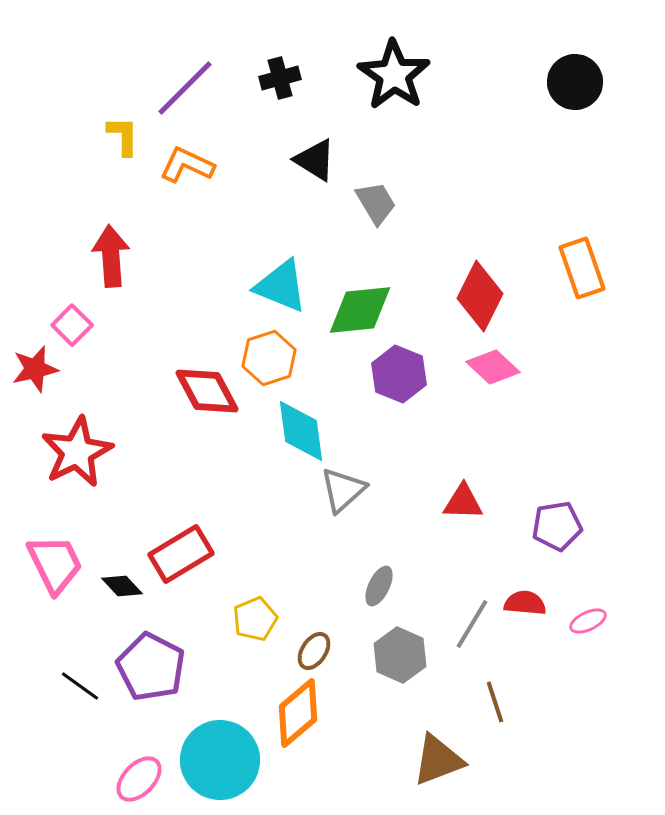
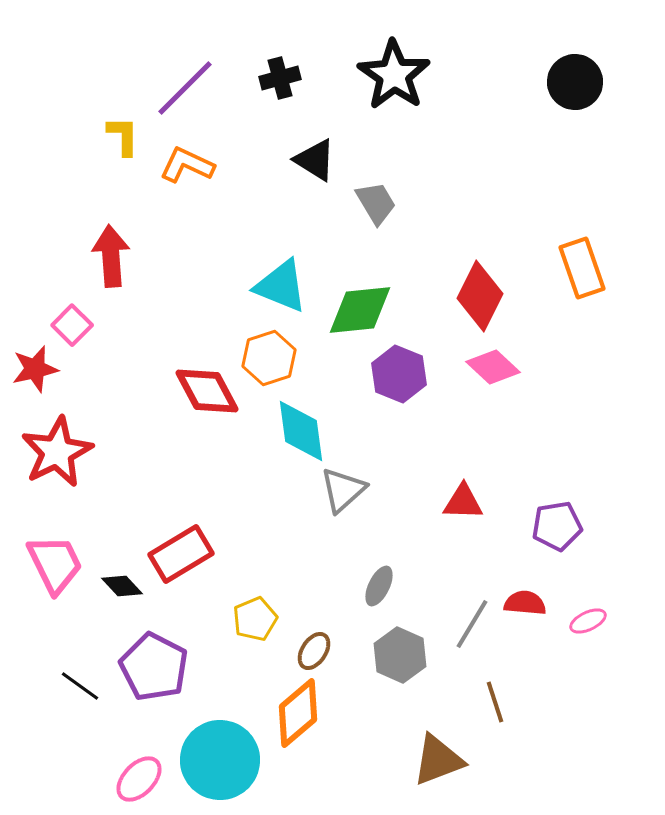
red star at (77, 452): moved 20 px left
purple pentagon at (151, 667): moved 3 px right
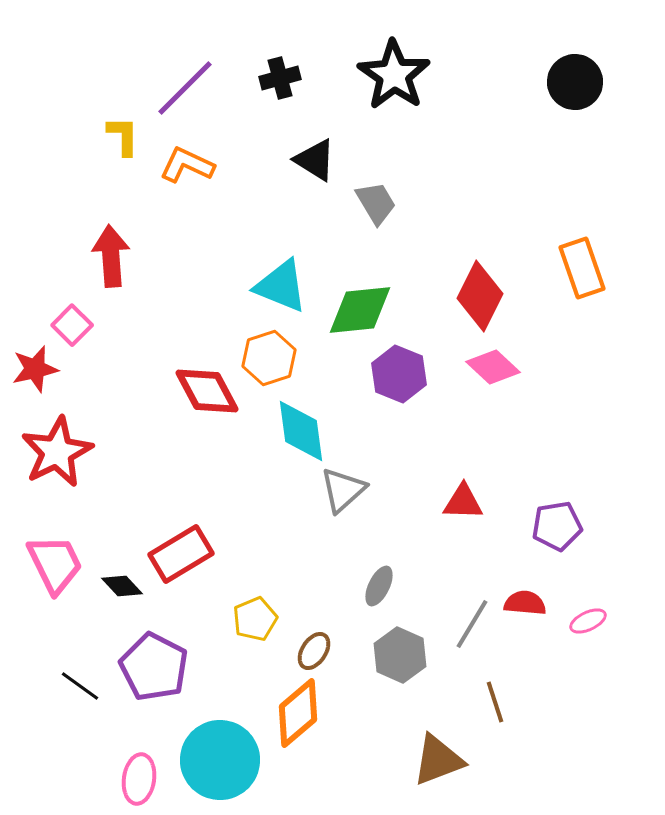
pink ellipse at (139, 779): rotated 36 degrees counterclockwise
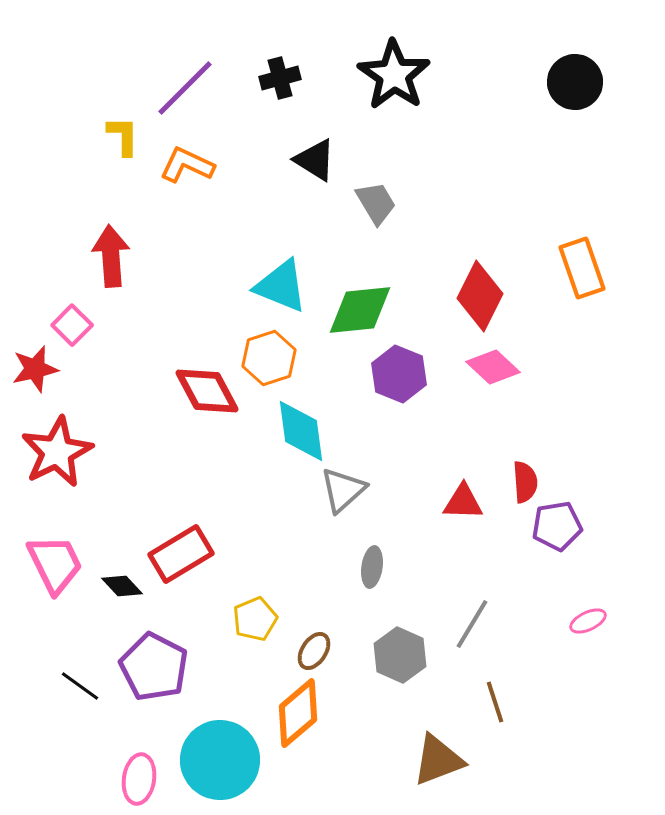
gray ellipse at (379, 586): moved 7 px left, 19 px up; rotated 18 degrees counterclockwise
red semicircle at (525, 603): moved 121 px up; rotated 81 degrees clockwise
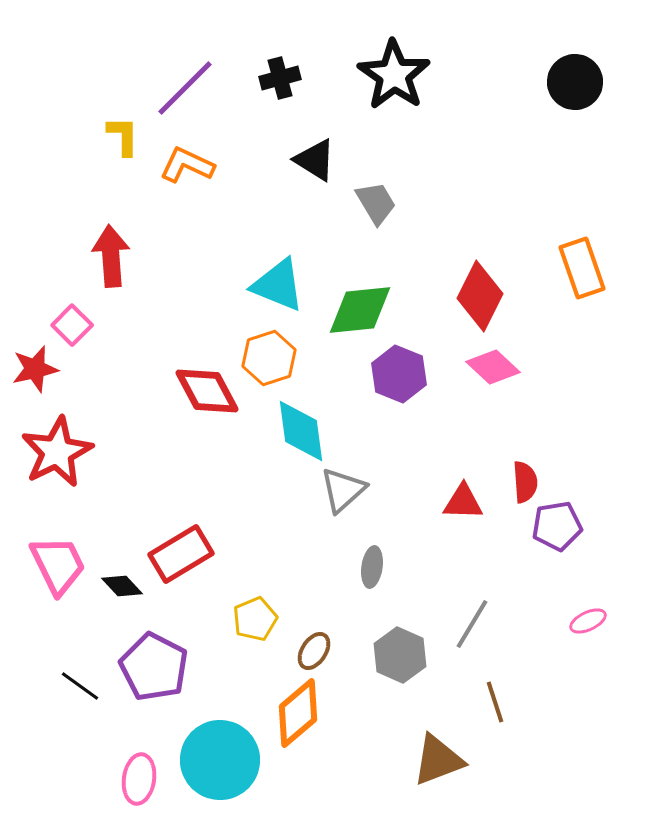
cyan triangle at (281, 286): moved 3 px left, 1 px up
pink trapezoid at (55, 564): moved 3 px right, 1 px down
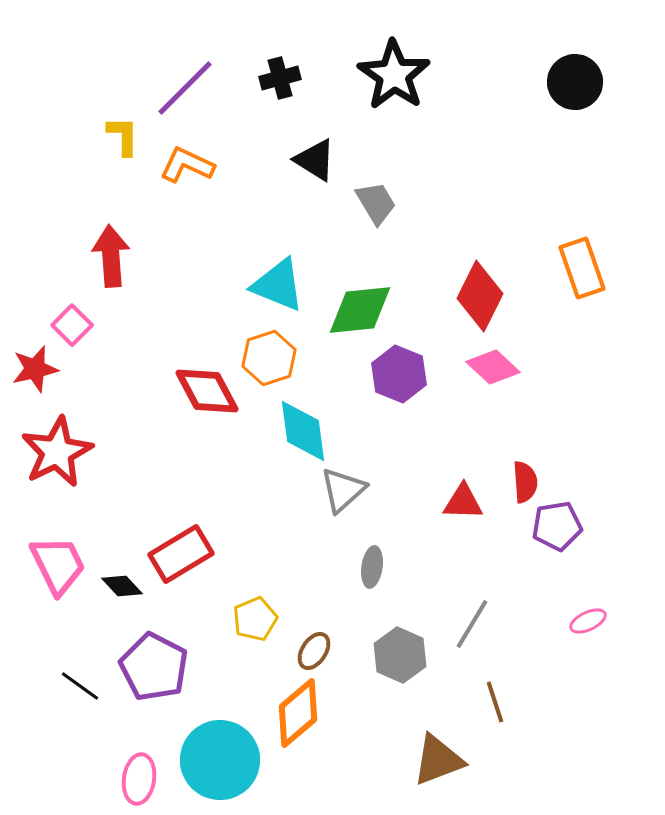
cyan diamond at (301, 431): moved 2 px right
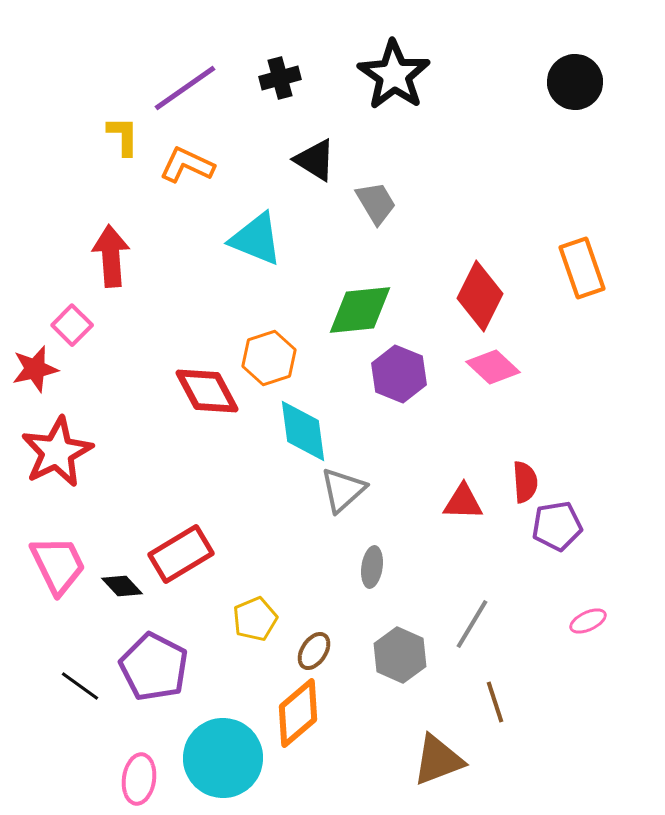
purple line at (185, 88): rotated 10 degrees clockwise
cyan triangle at (278, 285): moved 22 px left, 46 px up
cyan circle at (220, 760): moved 3 px right, 2 px up
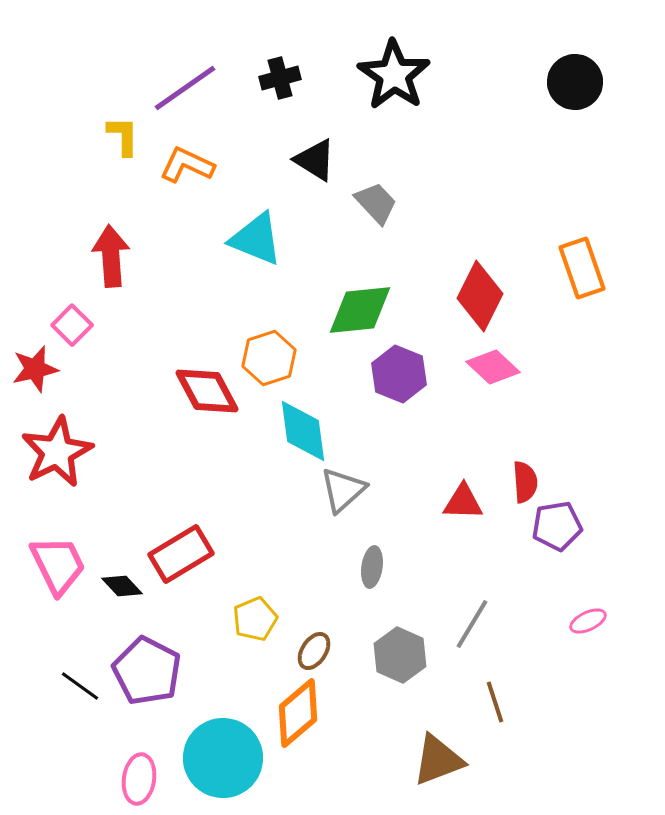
gray trapezoid at (376, 203): rotated 12 degrees counterclockwise
purple pentagon at (154, 667): moved 7 px left, 4 px down
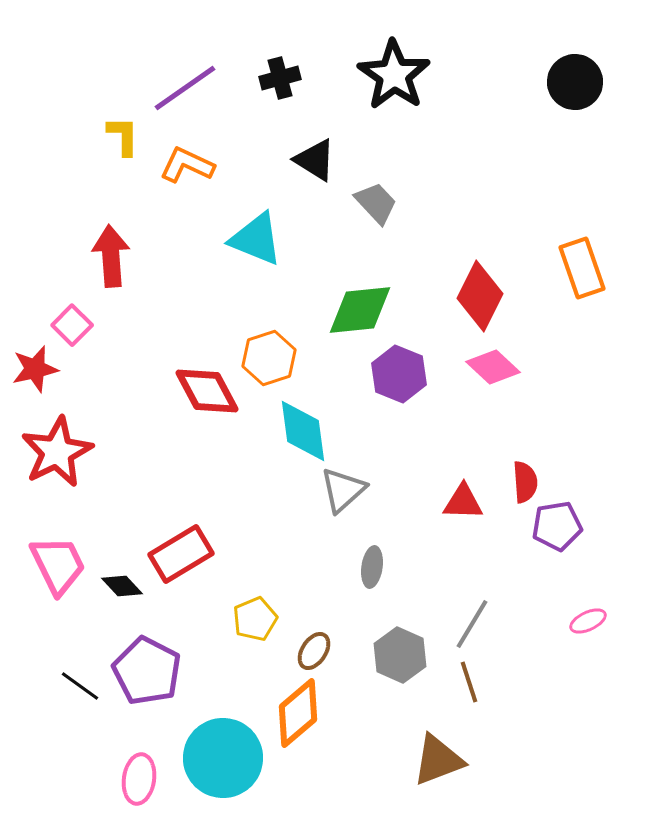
brown line at (495, 702): moved 26 px left, 20 px up
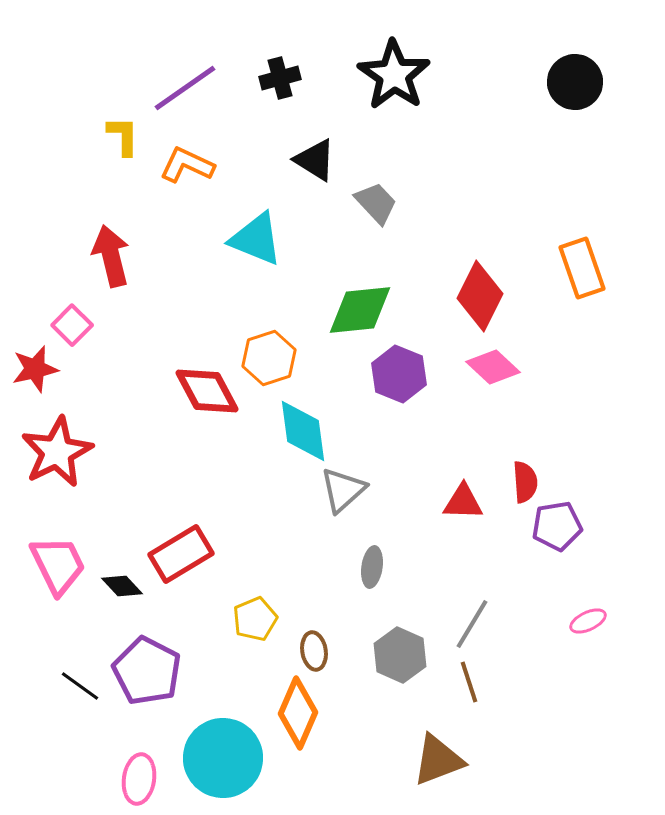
red arrow at (111, 256): rotated 10 degrees counterclockwise
brown ellipse at (314, 651): rotated 42 degrees counterclockwise
orange diamond at (298, 713): rotated 26 degrees counterclockwise
